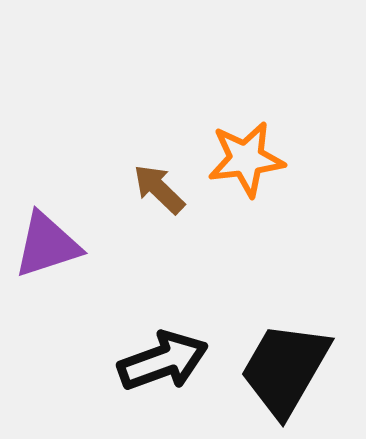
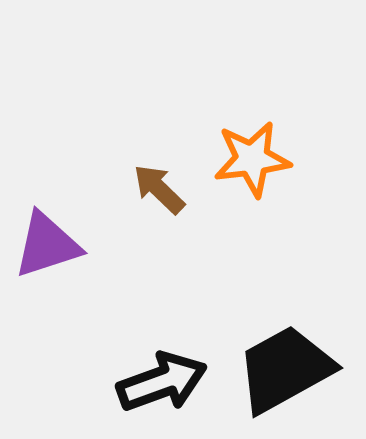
orange star: moved 6 px right
black arrow: moved 1 px left, 21 px down
black trapezoid: rotated 31 degrees clockwise
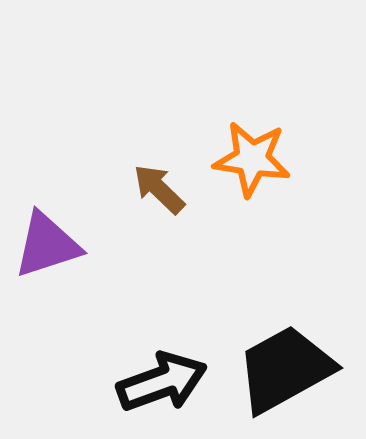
orange star: rotated 16 degrees clockwise
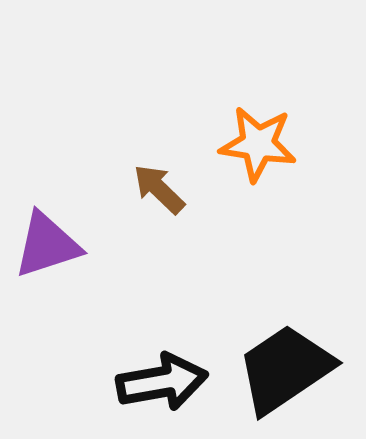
orange star: moved 6 px right, 15 px up
black trapezoid: rotated 5 degrees counterclockwise
black arrow: rotated 10 degrees clockwise
